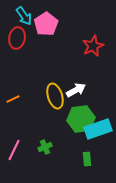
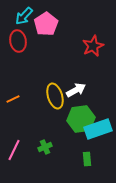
cyan arrow: rotated 78 degrees clockwise
red ellipse: moved 1 px right, 3 px down; rotated 20 degrees counterclockwise
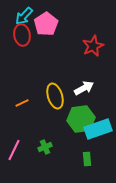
red ellipse: moved 4 px right, 6 px up
white arrow: moved 8 px right, 2 px up
orange line: moved 9 px right, 4 px down
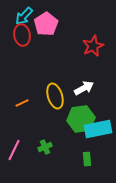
cyan rectangle: rotated 8 degrees clockwise
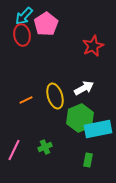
orange line: moved 4 px right, 3 px up
green hexagon: moved 1 px left, 1 px up; rotated 16 degrees counterclockwise
green rectangle: moved 1 px right, 1 px down; rotated 16 degrees clockwise
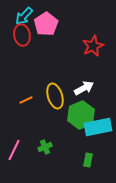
green hexagon: moved 1 px right, 3 px up
cyan rectangle: moved 2 px up
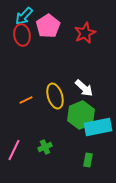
pink pentagon: moved 2 px right, 2 px down
red star: moved 8 px left, 13 px up
white arrow: rotated 72 degrees clockwise
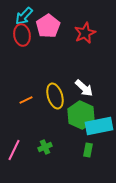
green hexagon: rotated 12 degrees counterclockwise
cyan rectangle: moved 1 px right, 1 px up
green rectangle: moved 10 px up
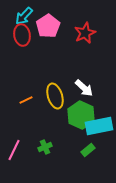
green rectangle: rotated 40 degrees clockwise
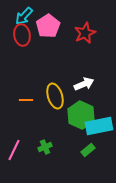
white arrow: moved 4 px up; rotated 66 degrees counterclockwise
orange line: rotated 24 degrees clockwise
